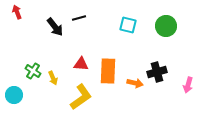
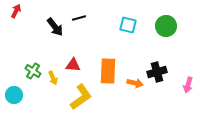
red arrow: moved 1 px left, 1 px up; rotated 48 degrees clockwise
red triangle: moved 8 px left, 1 px down
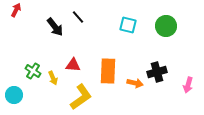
red arrow: moved 1 px up
black line: moved 1 px left, 1 px up; rotated 64 degrees clockwise
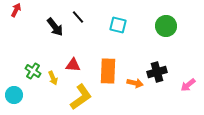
cyan square: moved 10 px left
pink arrow: rotated 35 degrees clockwise
